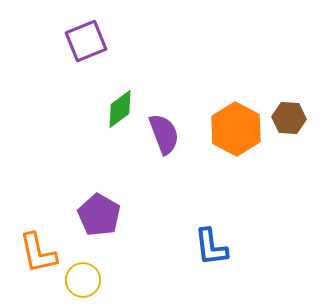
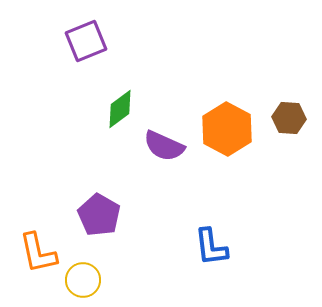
orange hexagon: moved 9 px left
purple semicircle: moved 12 px down; rotated 135 degrees clockwise
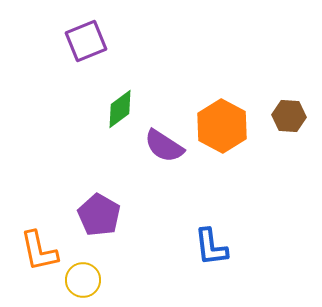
brown hexagon: moved 2 px up
orange hexagon: moved 5 px left, 3 px up
purple semicircle: rotated 9 degrees clockwise
orange L-shape: moved 1 px right, 2 px up
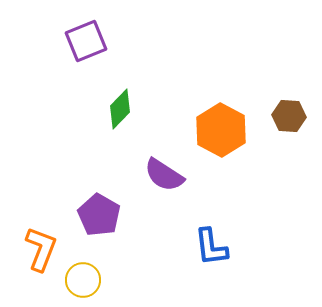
green diamond: rotated 9 degrees counterclockwise
orange hexagon: moved 1 px left, 4 px down
purple semicircle: moved 29 px down
orange L-shape: moved 2 px right, 2 px up; rotated 147 degrees counterclockwise
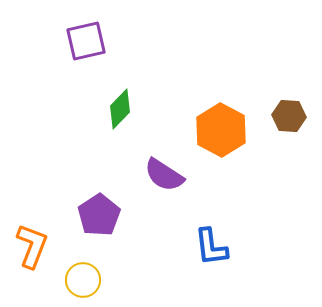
purple square: rotated 9 degrees clockwise
purple pentagon: rotated 9 degrees clockwise
orange L-shape: moved 9 px left, 3 px up
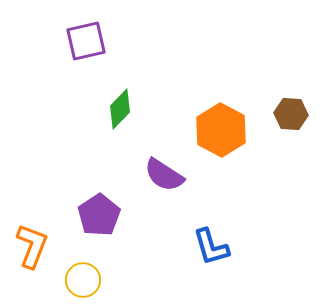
brown hexagon: moved 2 px right, 2 px up
blue L-shape: rotated 9 degrees counterclockwise
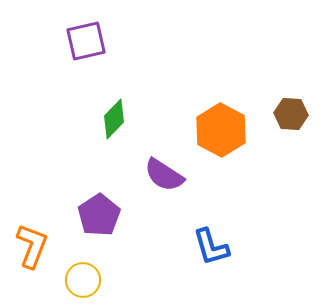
green diamond: moved 6 px left, 10 px down
